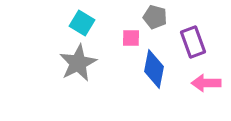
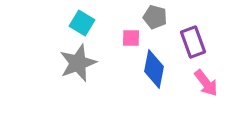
gray star: rotated 6 degrees clockwise
pink arrow: rotated 128 degrees counterclockwise
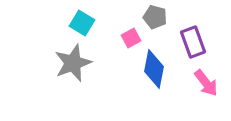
pink square: rotated 30 degrees counterclockwise
gray star: moved 5 px left
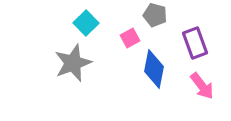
gray pentagon: moved 2 px up
cyan square: moved 4 px right; rotated 15 degrees clockwise
pink square: moved 1 px left
purple rectangle: moved 2 px right, 1 px down
pink arrow: moved 4 px left, 3 px down
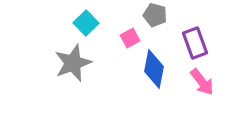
pink arrow: moved 4 px up
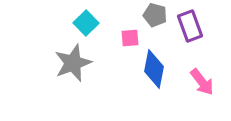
pink square: rotated 24 degrees clockwise
purple rectangle: moved 5 px left, 17 px up
